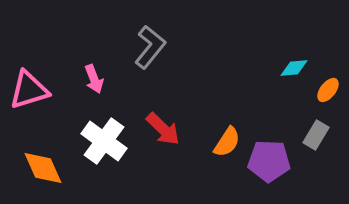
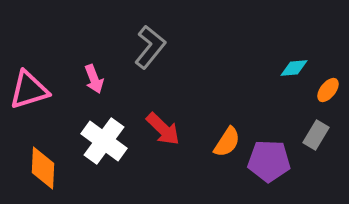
orange diamond: rotated 27 degrees clockwise
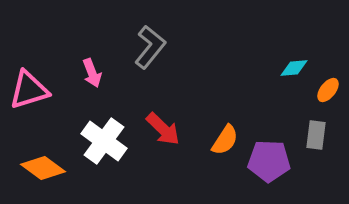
pink arrow: moved 2 px left, 6 px up
gray rectangle: rotated 24 degrees counterclockwise
orange semicircle: moved 2 px left, 2 px up
orange diamond: rotated 57 degrees counterclockwise
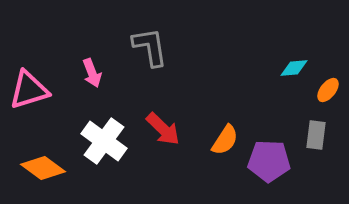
gray L-shape: rotated 48 degrees counterclockwise
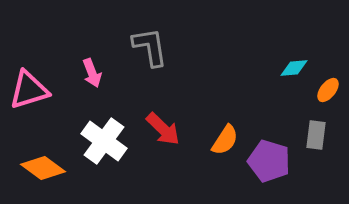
purple pentagon: rotated 15 degrees clockwise
